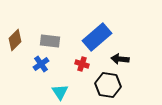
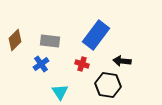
blue rectangle: moved 1 px left, 2 px up; rotated 12 degrees counterclockwise
black arrow: moved 2 px right, 2 px down
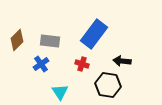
blue rectangle: moved 2 px left, 1 px up
brown diamond: moved 2 px right
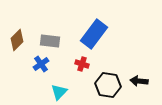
black arrow: moved 17 px right, 20 px down
cyan triangle: moved 1 px left; rotated 18 degrees clockwise
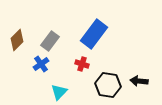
gray rectangle: rotated 60 degrees counterclockwise
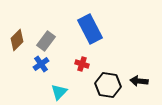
blue rectangle: moved 4 px left, 5 px up; rotated 64 degrees counterclockwise
gray rectangle: moved 4 px left
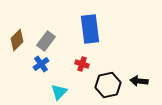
blue rectangle: rotated 20 degrees clockwise
black hexagon: rotated 20 degrees counterclockwise
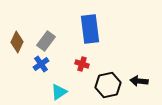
brown diamond: moved 2 px down; rotated 20 degrees counterclockwise
cyan triangle: rotated 12 degrees clockwise
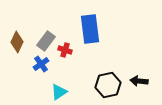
red cross: moved 17 px left, 14 px up
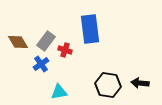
brown diamond: moved 1 px right; rotated 55 degrees counterclockwise
black arrow: moved 1 px right, 2 px down
black hexagon: rotated 20 degrees clockwise
cyan triangle: rotated 24 degrees clockwise
